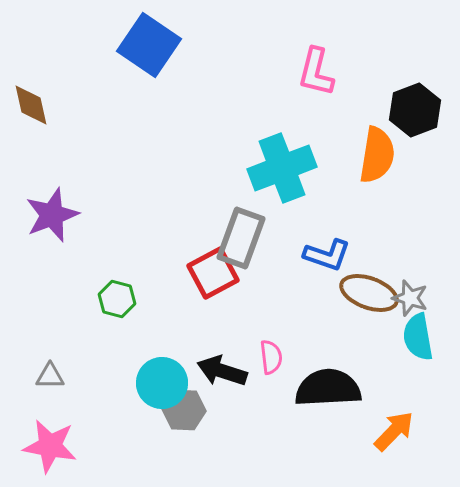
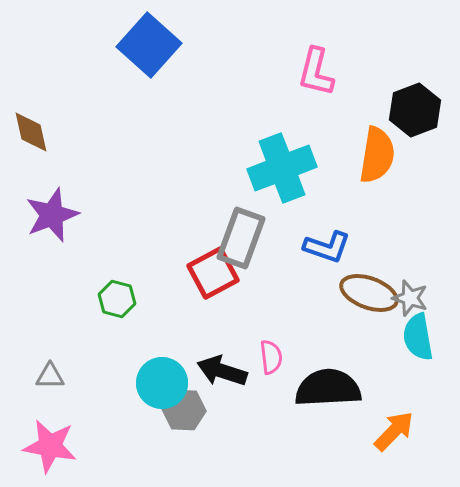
blue square: rotated 8 degrees clockwise
brown diamond: moved 27 px down
blue L-shape: moved 8 px up
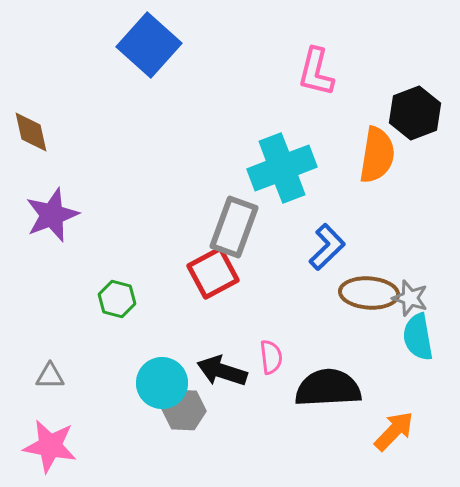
black hexagon: moved 3 px down
gray rectangle: moved 7 px left, 11 px up
blue L-shape: rotated 63 degrees counterclockwise
brown ellipse: rotated 16 degrees counterclockwise
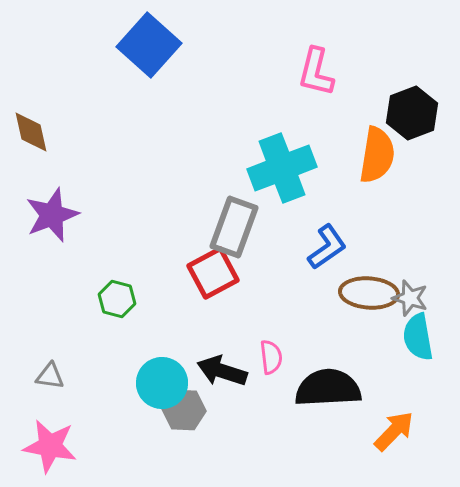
black hexagon: moved 3 px left
blue L-shape: rotated 9 degrees clockwise
gray triangle: rotated 8 degrees clockwise
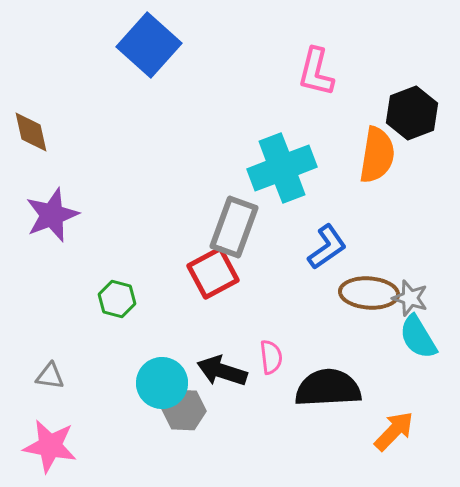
cyan semicircle: rotated 21 degrees counterclockwise
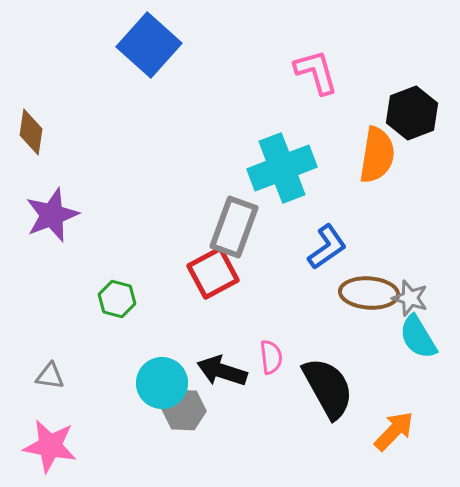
pink L-shape: rotated 150 degrees clockwise
brown diamond: rotated 21 degrees clockwise
black semicircle: rotated 64 degrees clockwise
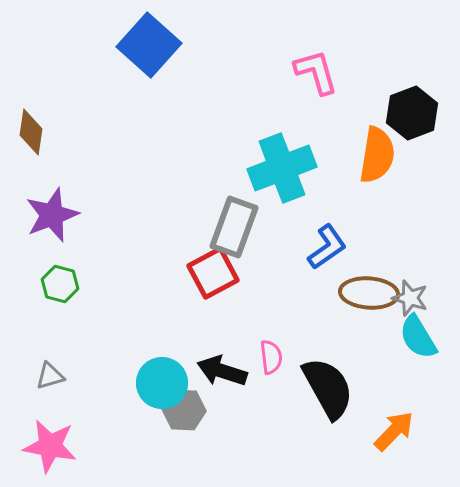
green hexagon: moved 57 px left, 15 px up
gray triangle: rotated 24 degrees counterclockwise
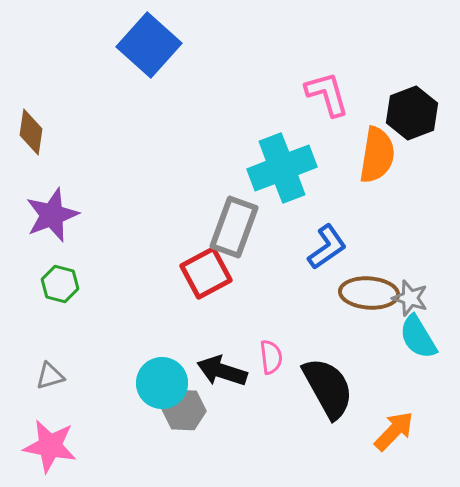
pink L-shape: moved 11 px right, 22 px down
red square: moved 7 px left
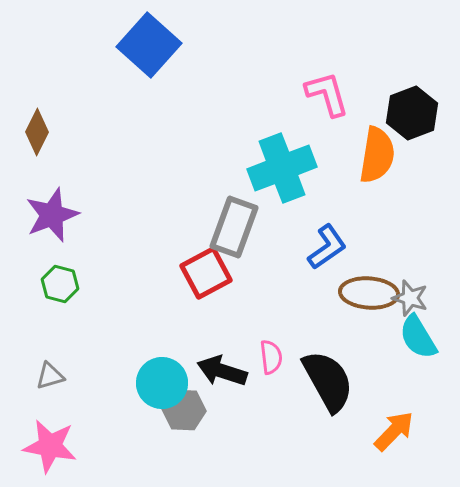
brown diamond: moved 6 px right; rotated 18 degrees clockwise
black semicircle: moved 7 px up
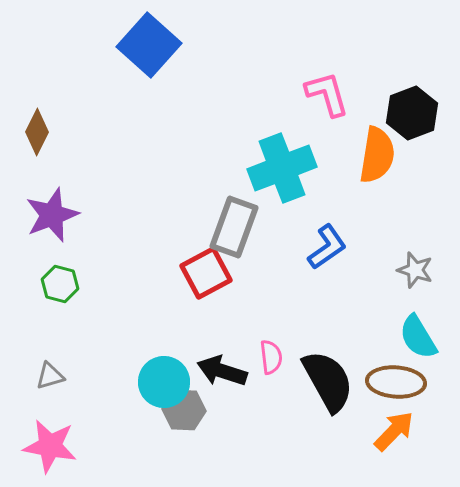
brown ellipse: moved 27 px right, 89 px down
gray star: moved 5 px right, 28 px up
cyan circle: moved 2 px right, 1 px up
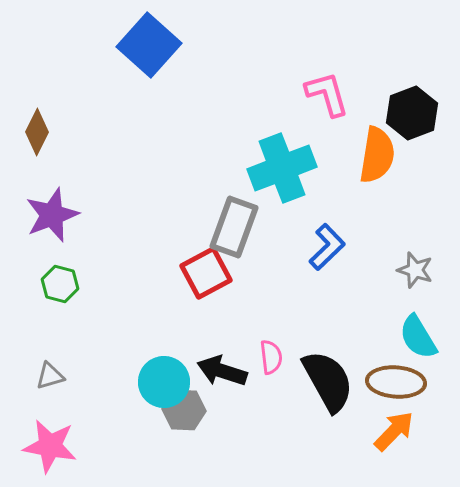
blue L-shape: rotated 9 degrees counterclockwise
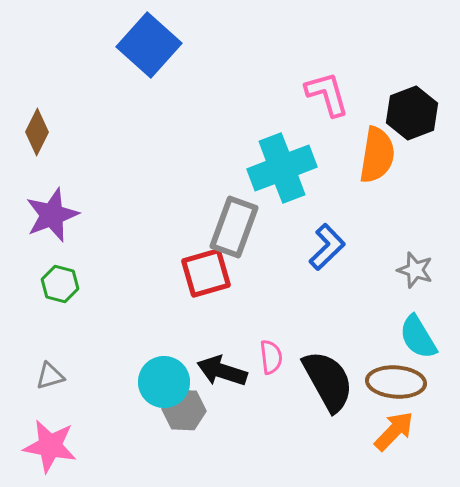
red square: rotated 12 degrees clockwise
